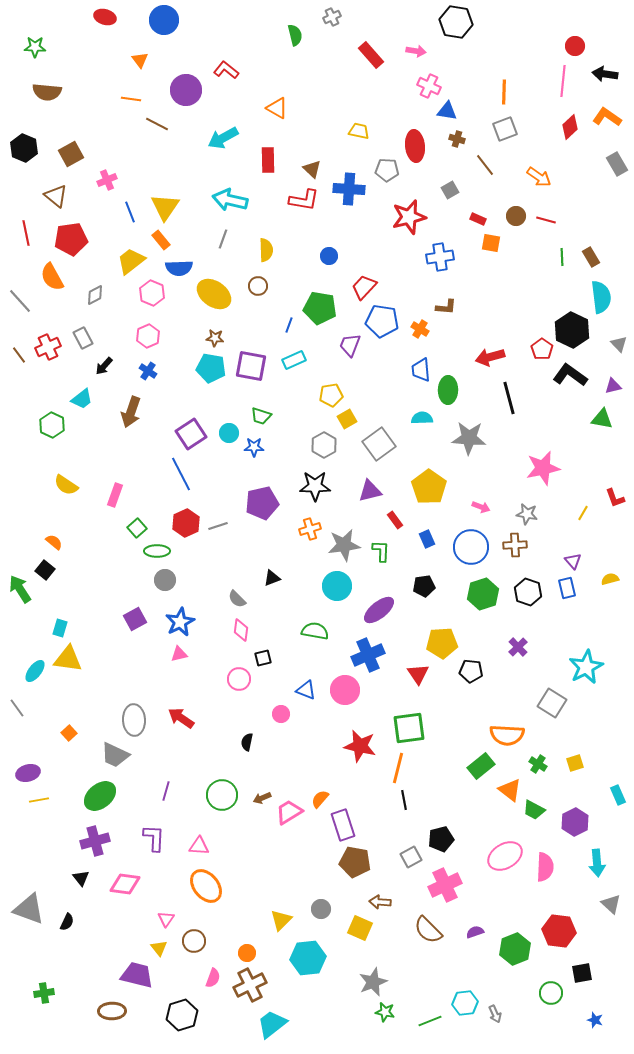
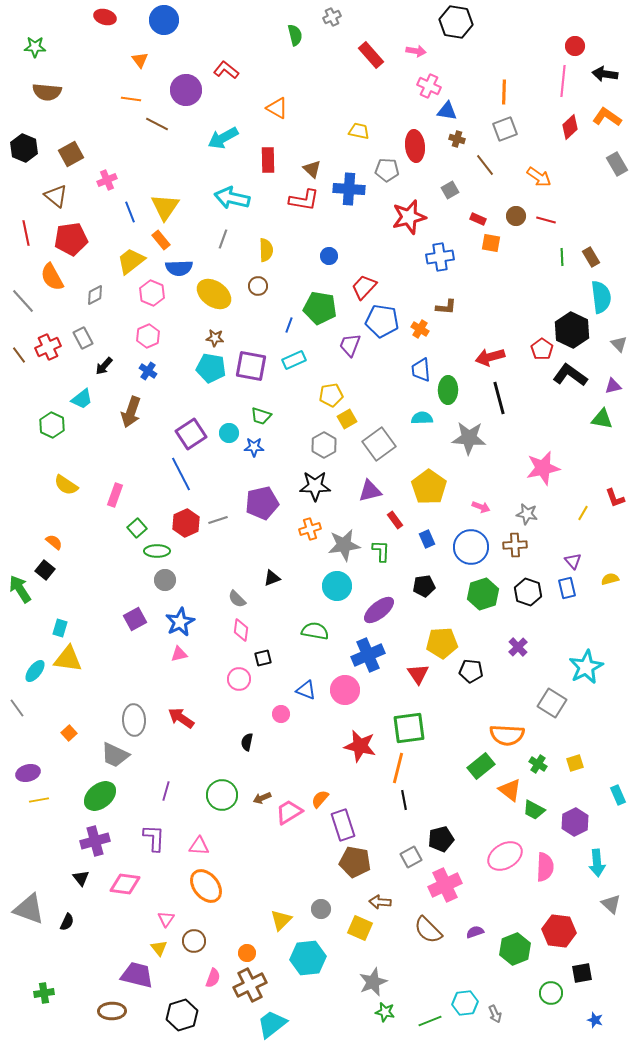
cyan arrow at (230, 200): moved 2 px right, 2 px up
gray line at (20, 301): moved 3 px right
black line at (509, 398): moved 10 px left
gray line at (218, 526): moved 6 px up
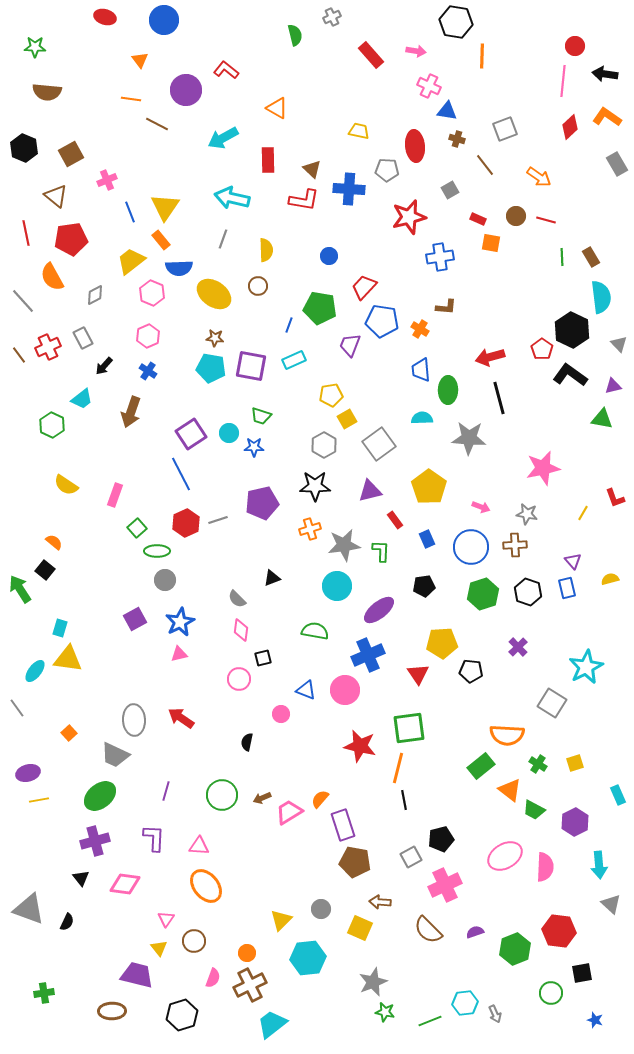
orange line at (504, 92): moved 22 px left, 36 px up
cyan arrow at (597, 863): moved 2 px right, 2 px down
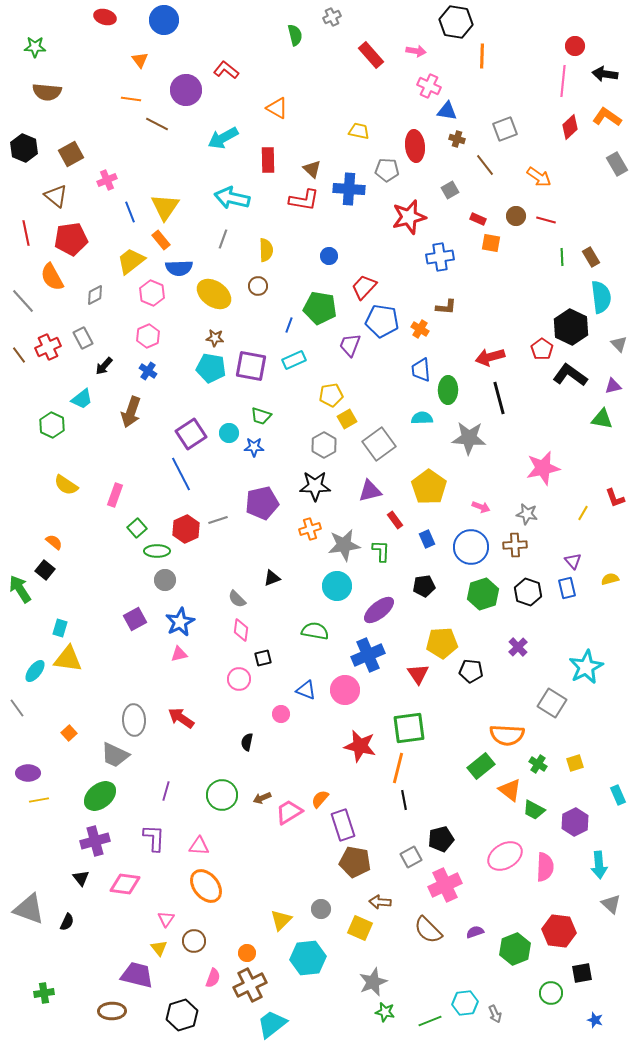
black hexagon at (572, 330): moved 1 px left, 3 px up
red hexagon at (186, 523): moved 6 px down
purple ellipse at (28, 773): rotated 15 degrees clockwise
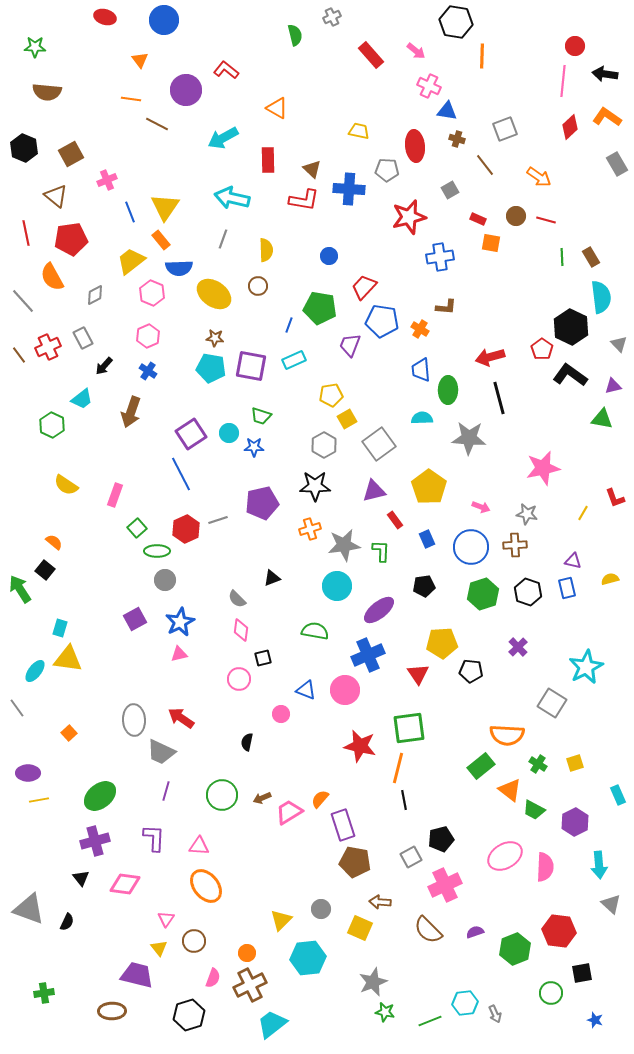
pink arrow at (416, 51): rotated 30 degrees clockwise
purple triangle at (370, 491): moved 4 px right
purple triangle at (573, 561): rotated 36 degrees counterclockwise
gray trapezoid at (115, 755): moved 46 px right, 3 px up
black hexagon at (182, 1015): moved 7 px right
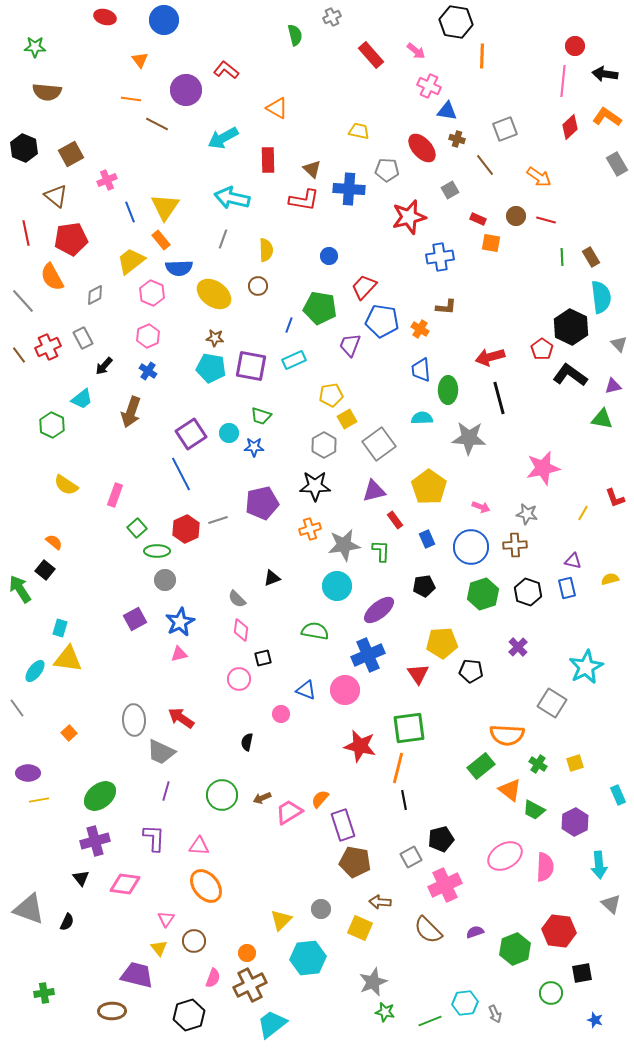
red ellipse at (415, 146): moved 7 px right, 2 px down; rotated 36 degrees counterclockwise
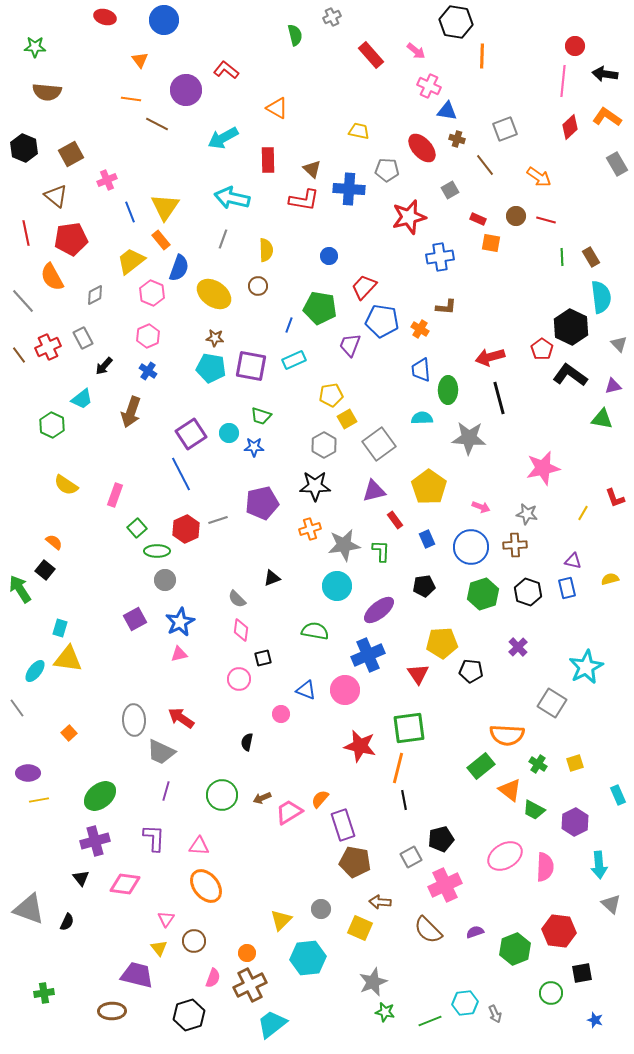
blue semicircle at (179, 268): rotated 68 degrees counterclockwise
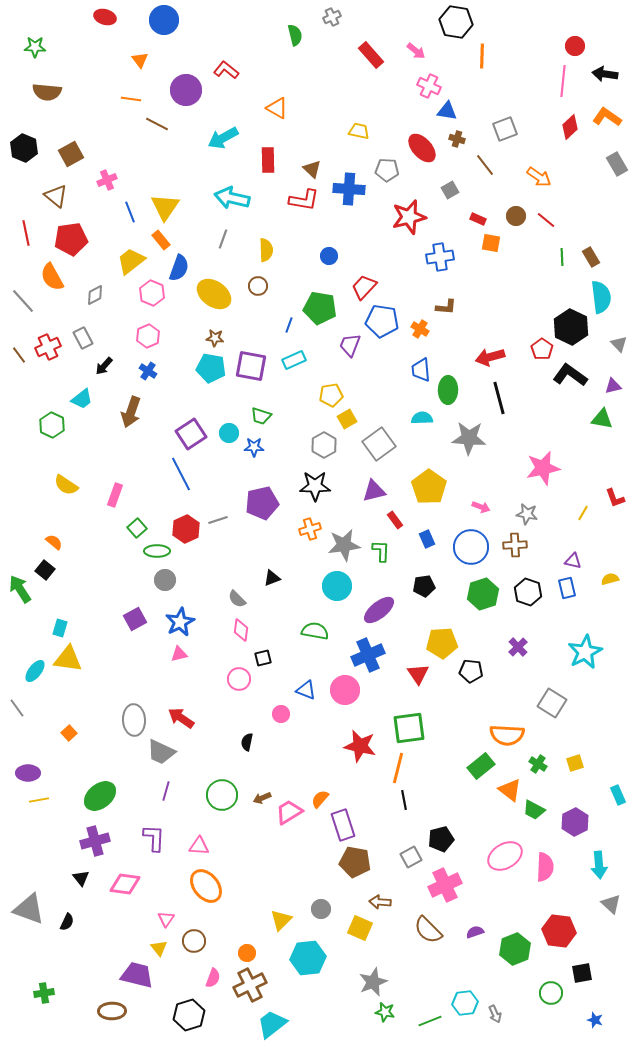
red line at (546, 220): rotated 24 degrees clockwise
cyan star at (586, 667): moved 1 px left, 15 px up
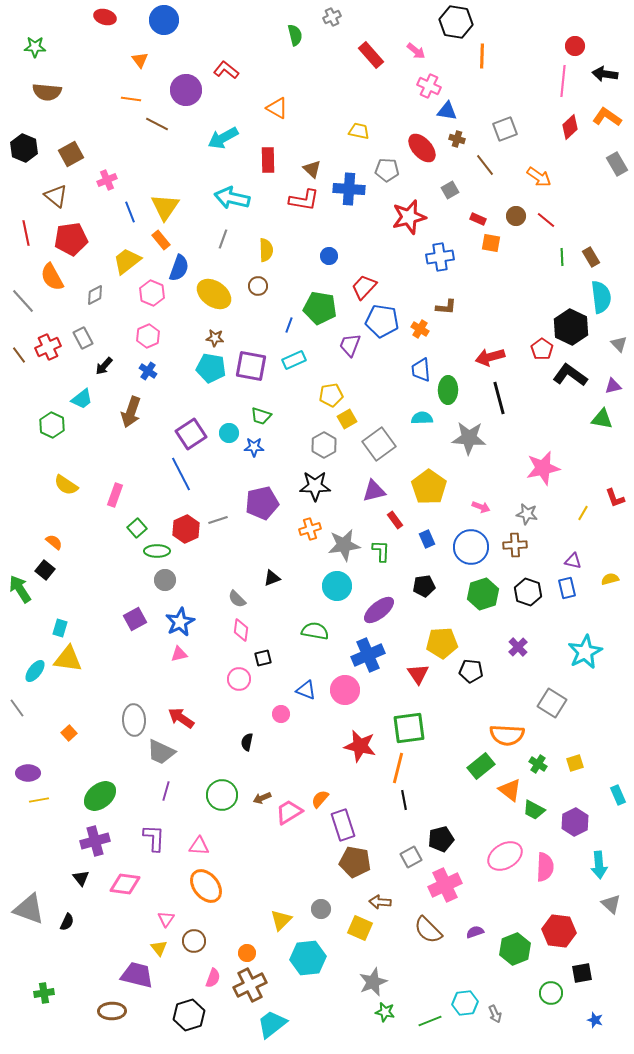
yellow trapezoid at (131, 261): moved 4 px left
